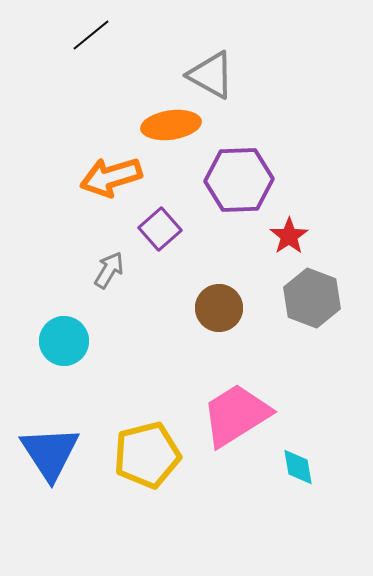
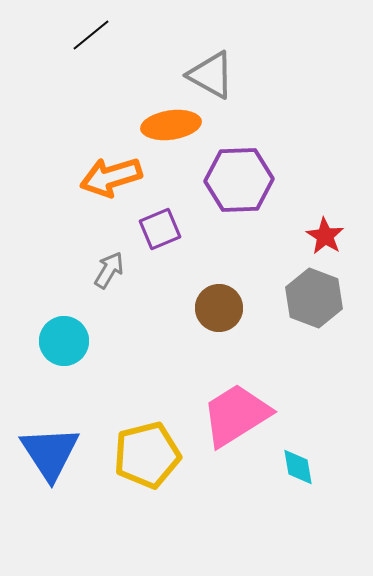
purple square: rotated 18 degrees clockwise
red star: moved 36 px right; rotated 6 degrees counterclockwise
gray hexagon: moved 2 px right
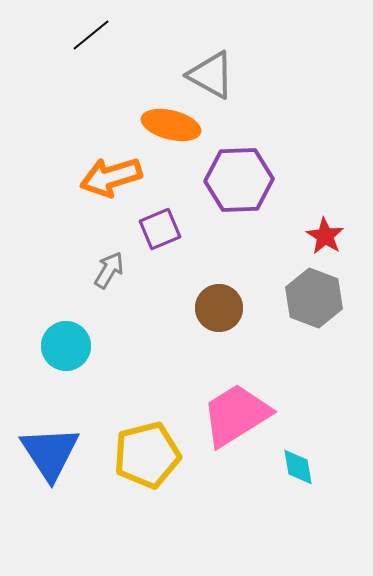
orange ellipse: rotated 22 degrees clockwise
cyan circle: moved 2 px right, 5 px down
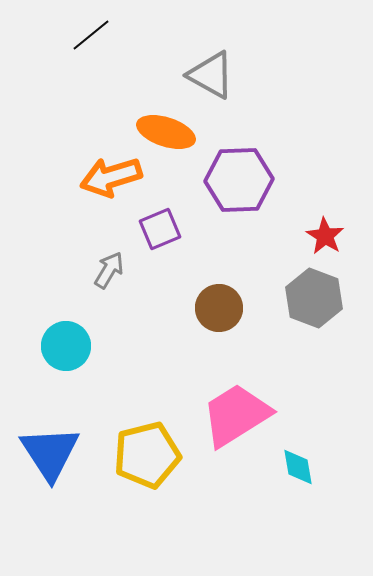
orange ellipse: moved 5 px left, 7 px down; rotated 4 degrees clockwise
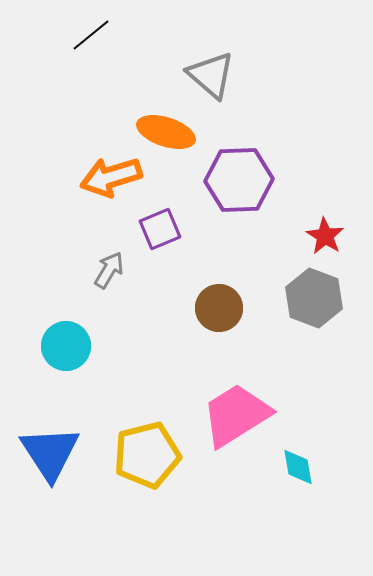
gray triangle: rotated 12 degrees clockwise
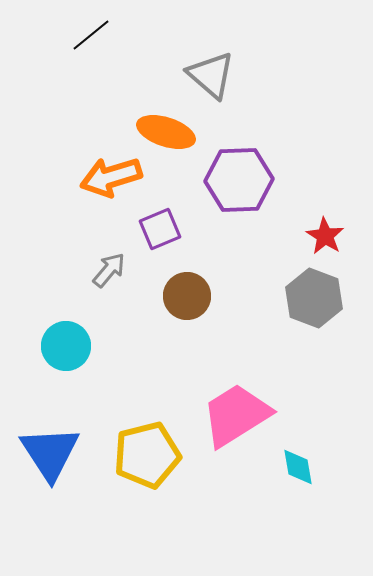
gray arrow: rotated 9 degrees clockwise
brown circle: moved 32 px left, 12 px up
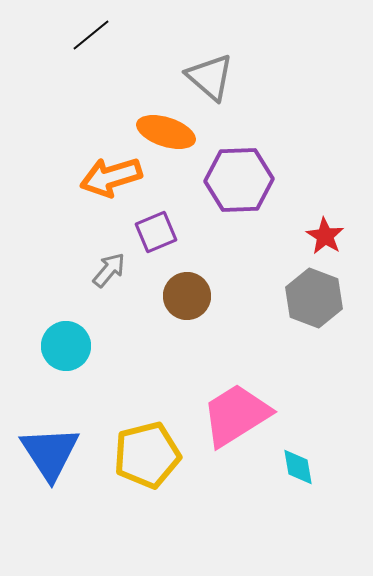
gray triangle: moved 1 px left, 2 px down
purple square: moved 4 px left, 3 px down
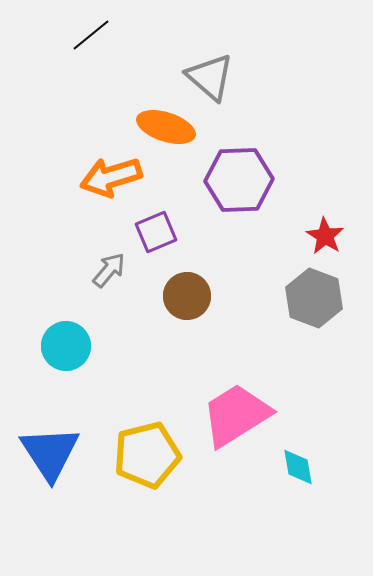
orange ellipse: moved 5 px up
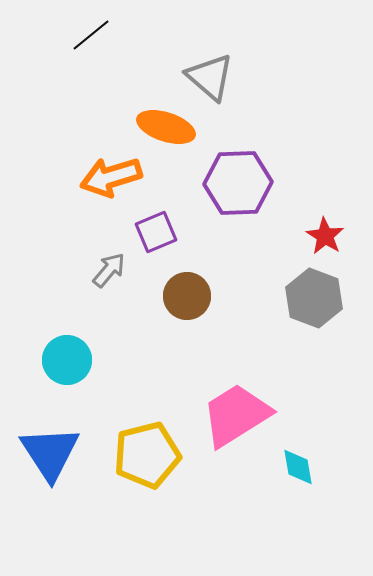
purple hexagon: moved 1 px left, 3 px down
cyan circle: moved 1 px right, 14 px down
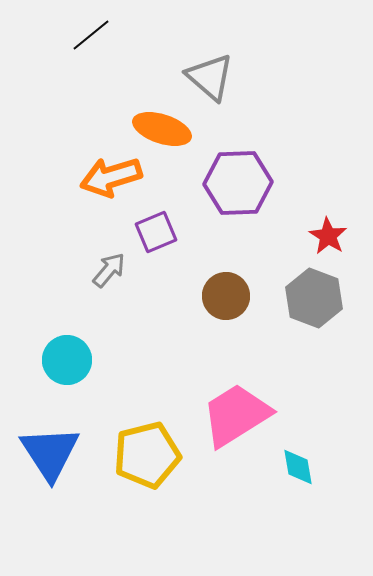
orange ellipse: moved 4 px left, 2 px down
red star: moved 3 px right
brown circle: moved 39 px right
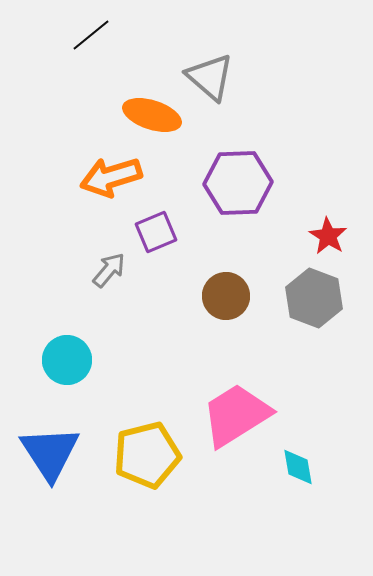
orange ellipse: moved 10 px left, 14 px up
